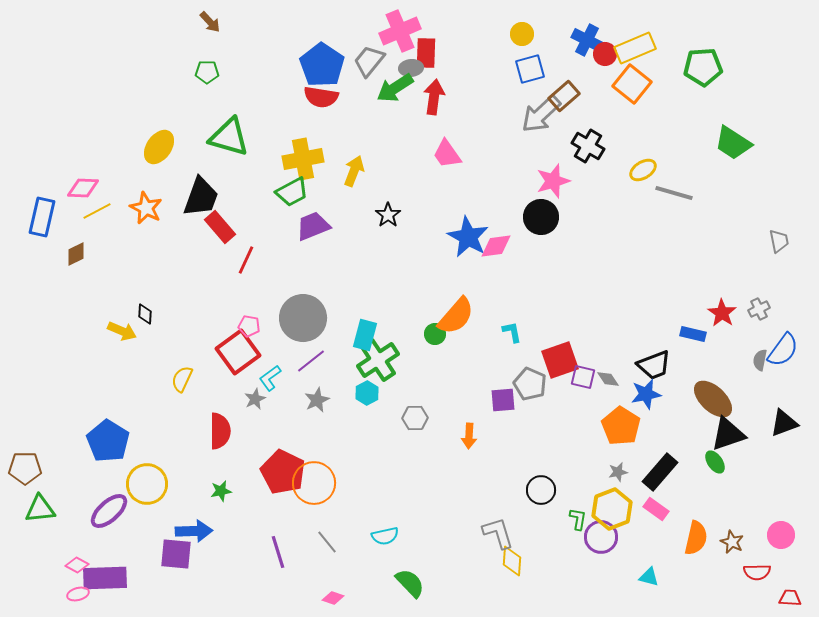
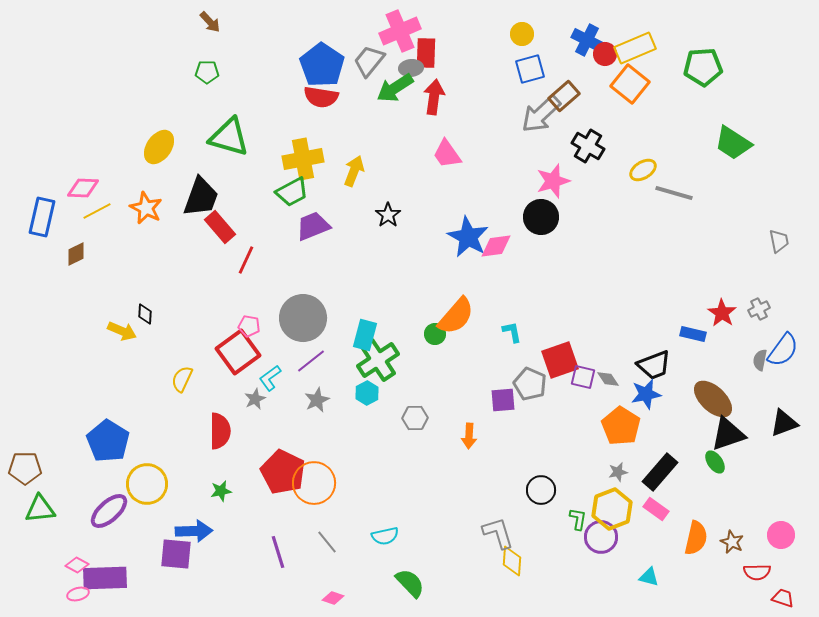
orange square at (632, 84): moved 2 px left
red trapezoid at (790, 598): moved 7 px left; rotated 15 degrees clockwise
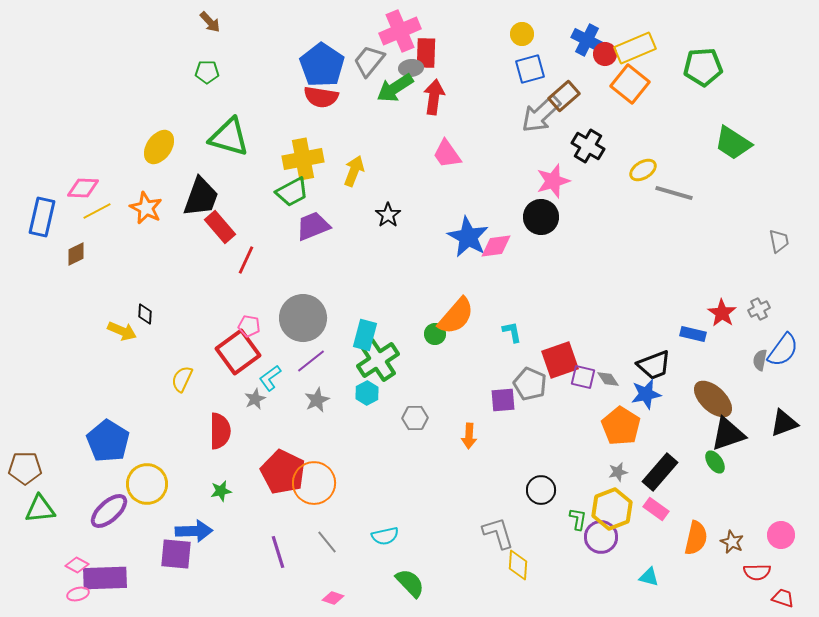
yellow diamond at (512, 561): moved 6 px right, 4 px down
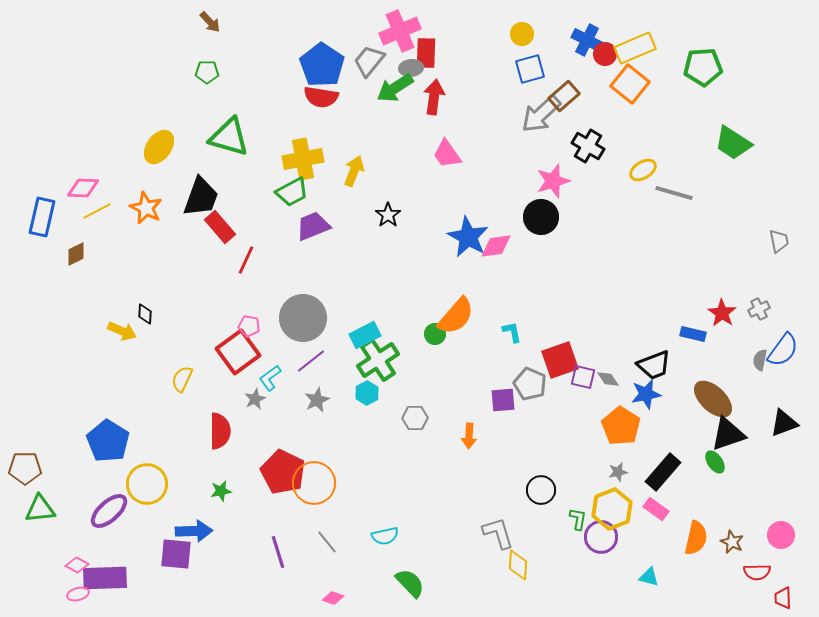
cyan rectangle at (365, 335): rotated 48 degrees clockwise
black rectangle at (660, 472): moved 3 px right
red trapezoid at (783, 598): rotated 110 degrees counterclockwise
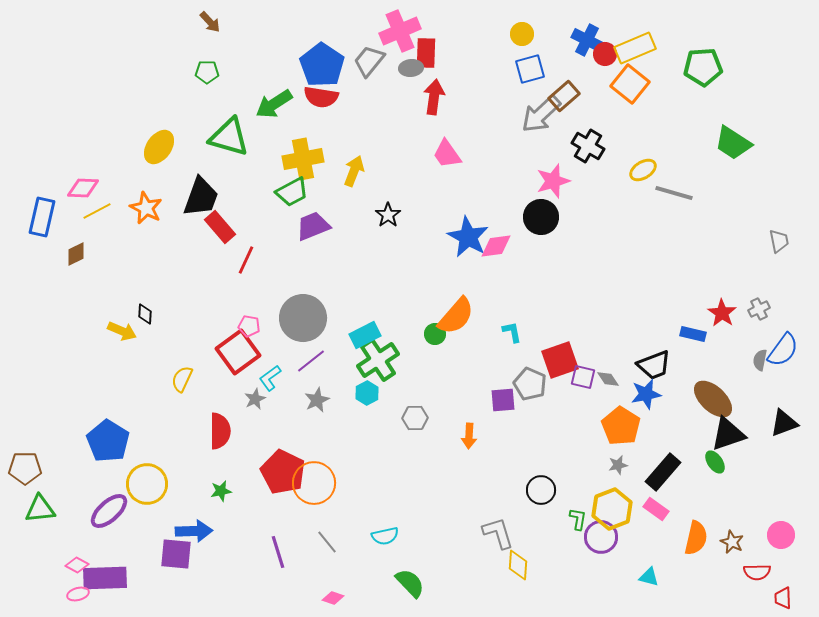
green arrow at (395, 88): moved 121 px left, 16 px down
gray star at (618, 472): moved 7 px up
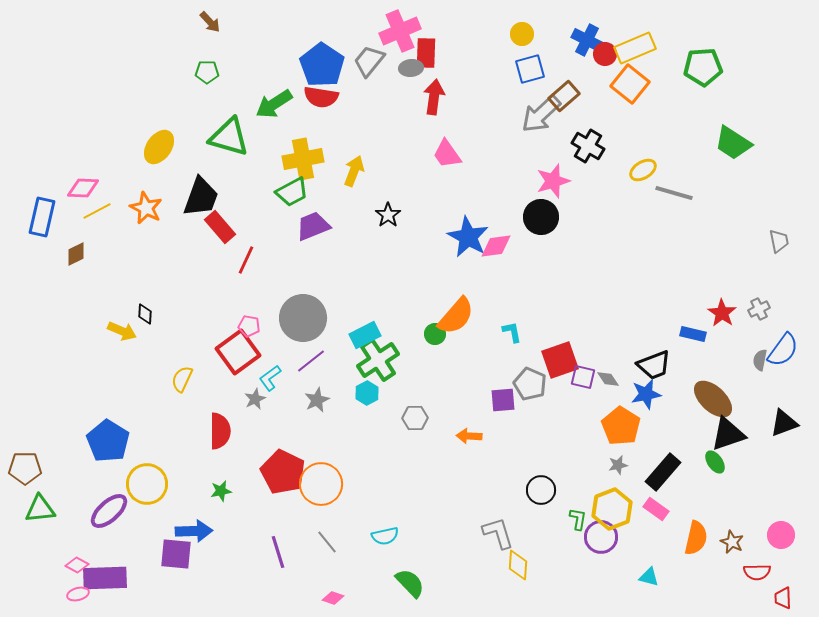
orange arrow at (469, 436): rotated 90 degrees clockwise
orange circle at (314, 483): moved 7 px right, 1 px down
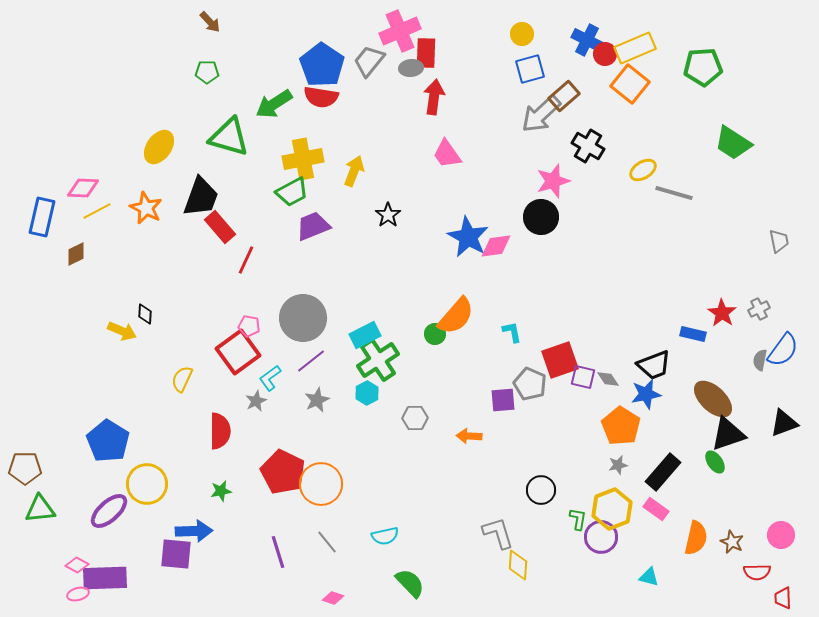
gray star at (255, 399): moved 1 px right, 2 px down
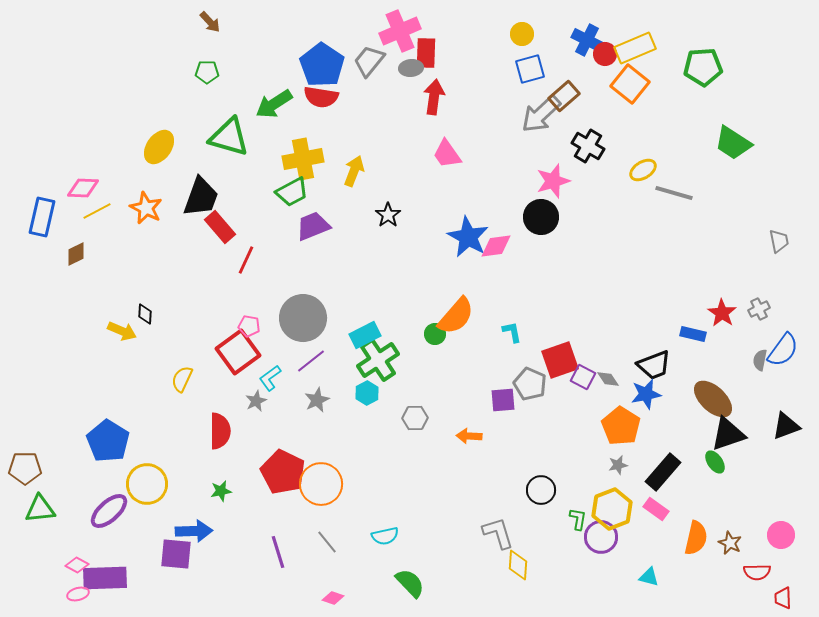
purple square at (583, 377): rotated 15 degrees clockwise
black triangle at (784, 423): moved 2 px right, 3 px down
brown star at (732, 542): moved 2 px left, 1 px down
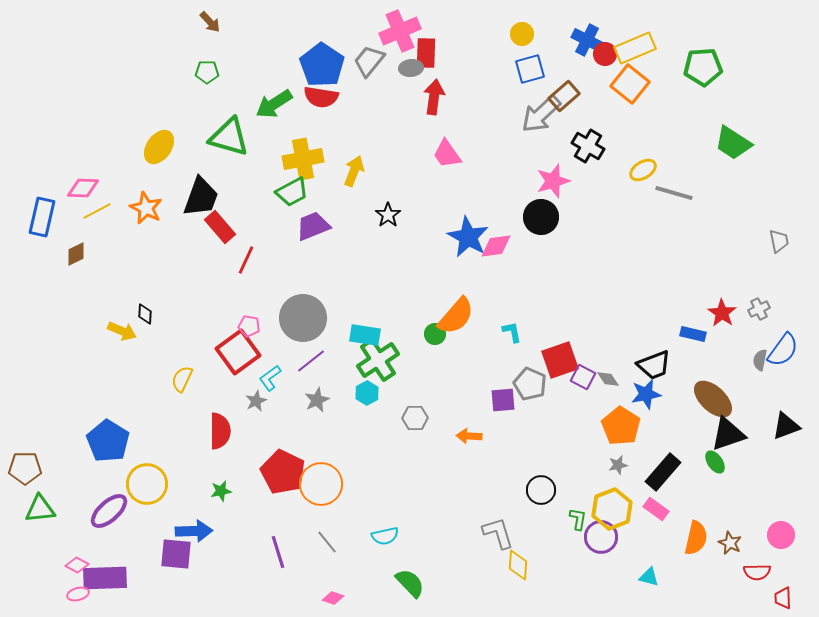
cyan rectangle at (365, 335): rotated 36 degrees clockwise
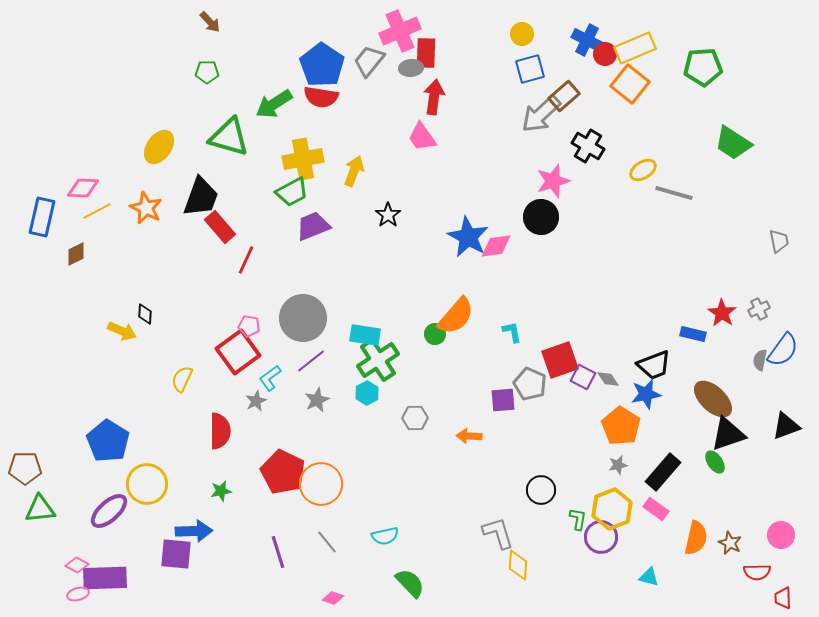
pink trapezoid at (447, 154): moved 25 px left, 17 px up
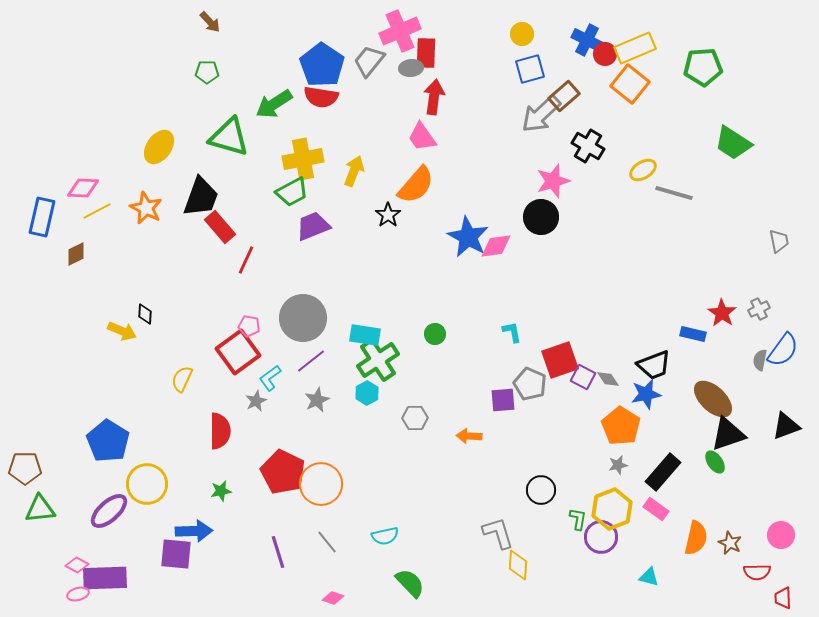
orange semicircle at (456, 316): moved 40 px left, 131 px up
